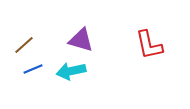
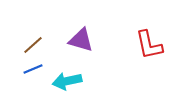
brown line: moved 9 px right
cyan arrow: moved 4 px left, 10 px down
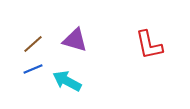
purple triangle: moved 6 px left
brown line: moved 1 px up
cyan arrow: rotated 40 degrees clockwise
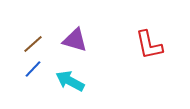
blue line: rotated 24 degrees counterclockwise
cyan arrow: moved 3 px right
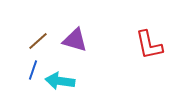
brown line: moved 5 px right, 3 px up
blue line: moved 1 px down; rotated 24 degrees counterclockwise
cyan arrow: moved 10 px left; rotated 20 degrees counterclockwise
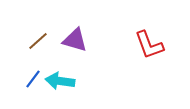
red L-shape: rotated 8 degrees counterclockwise
blue line: moved 9 px down; rotated 18 degrees clockwise
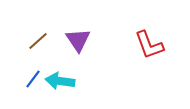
purple triangle: moved 3 px right; rotated 40 degrees clockwise
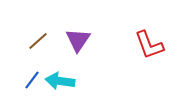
purple triangle: rotated 8 degrees clockwise
blue line: moved 1 px left, 1 px down
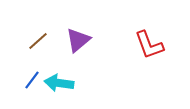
purple triangle: rotated 16 degrees clockwise
cyan arrow: moved 1 px left, 2 px down
